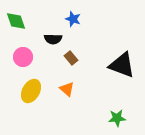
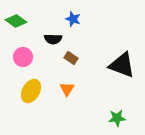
green diamond: rotated 35 degrees counterclockwise
brown rectangle: rotated 16 degrees counterclockwise
orange triangle: rotated 21 degrees clockwise
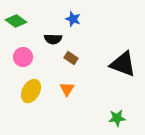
black triangle: moved 1 px right, 1 px up
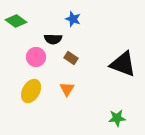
pink circle: moved 13 px right
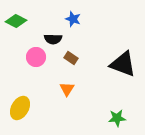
green diamond: rotated 10 degrees counterclockwise
yellow ellipse: moved 11 px left, 17 px down
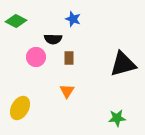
brown rectangle: moved 2 px left; rotated 56 degrees clockwise
black triangle: rotated 36 degrees counterclockwise
orange triangle: moved 2 px down
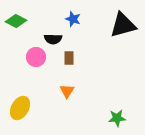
black triangle: moved 39 px up
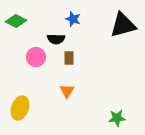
black semicircle: moved 3 px right
yellow ellipse: rotated 10 degrees counterclockwise
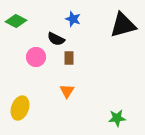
black semicircle: rotated 24 degrees clockwise
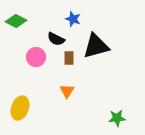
black triangle: moved 27 px left, 21 px down
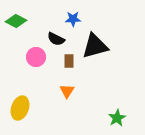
blue star: rotated 21 degrees counterclockwise
black triangle: moved 1 px left
brown rectangle: moved 3 px down
green star: rotated 24 degrees counterclockwise
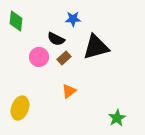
green diamond: rotated 70 degrees clockwise
black triangle: moved 1 px right, 1 px down
pink circle: moved 3 px right
brown rectangle: moved 5 px left, 3 px up; rotated 48 degrees clockwise
orange triangle: moved 2 px right; rotated 21 degrees clockwise
